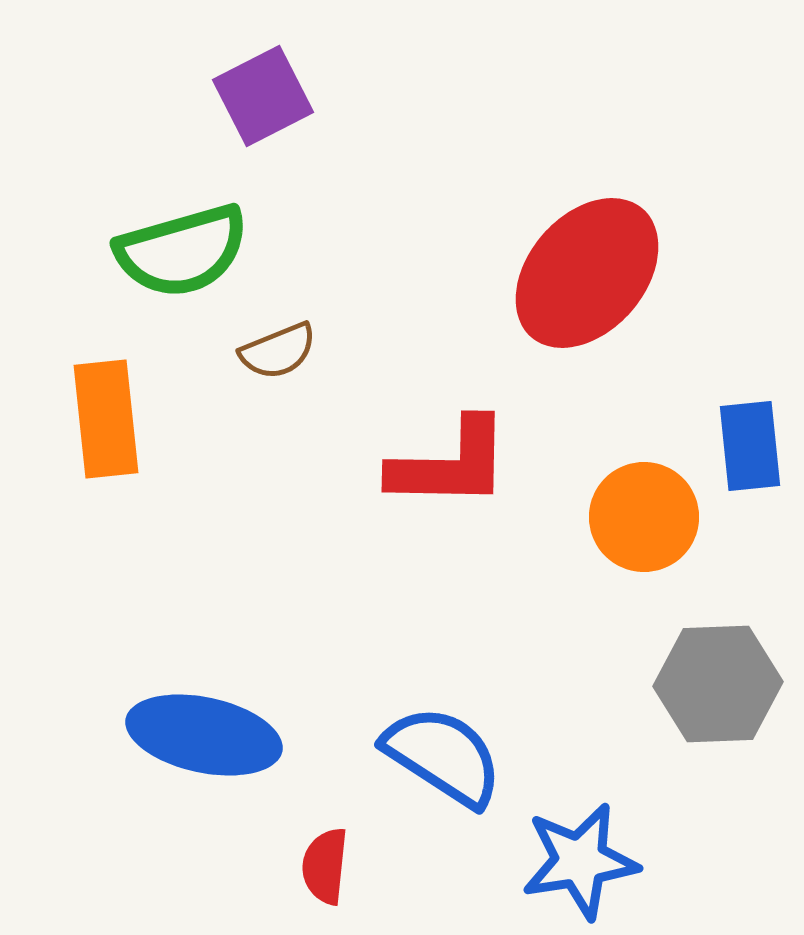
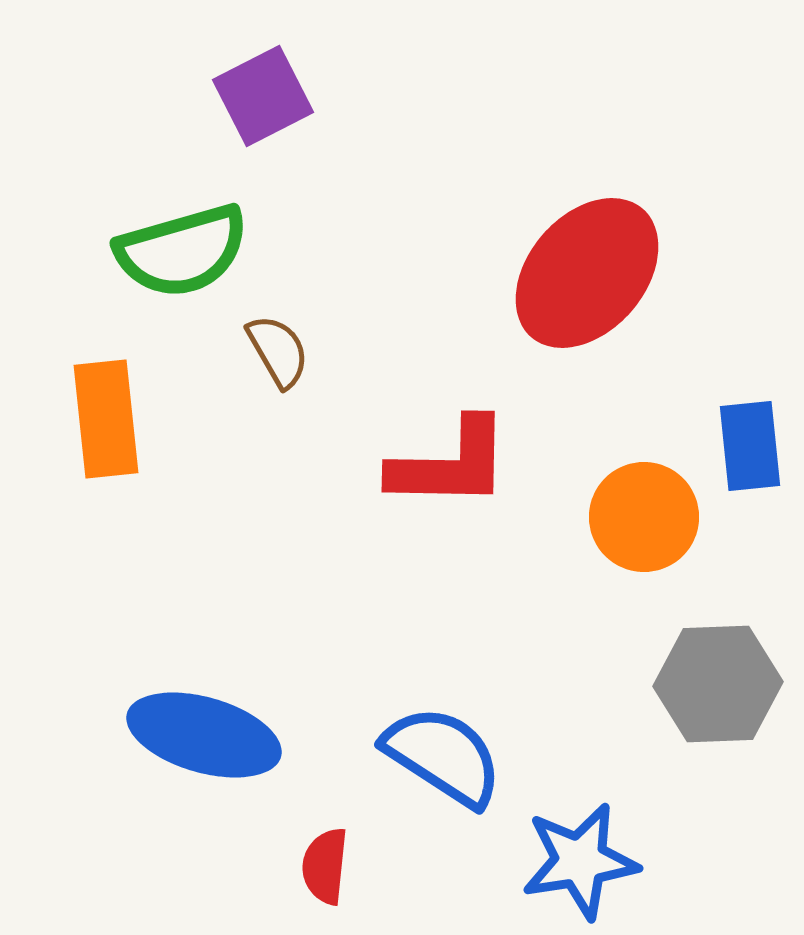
brown semicircle: rotated 98 degrees counterclockwise
blue ellipse: rotated 4 degrees clockwise
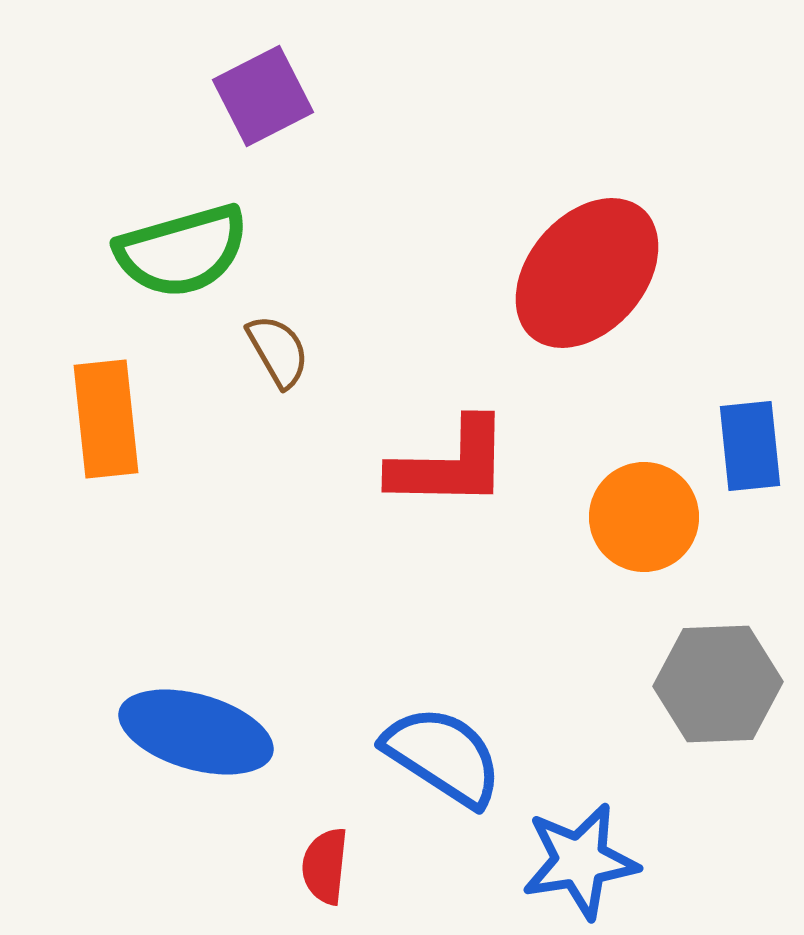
blue ellipse: moved 8 px left, 3 px up
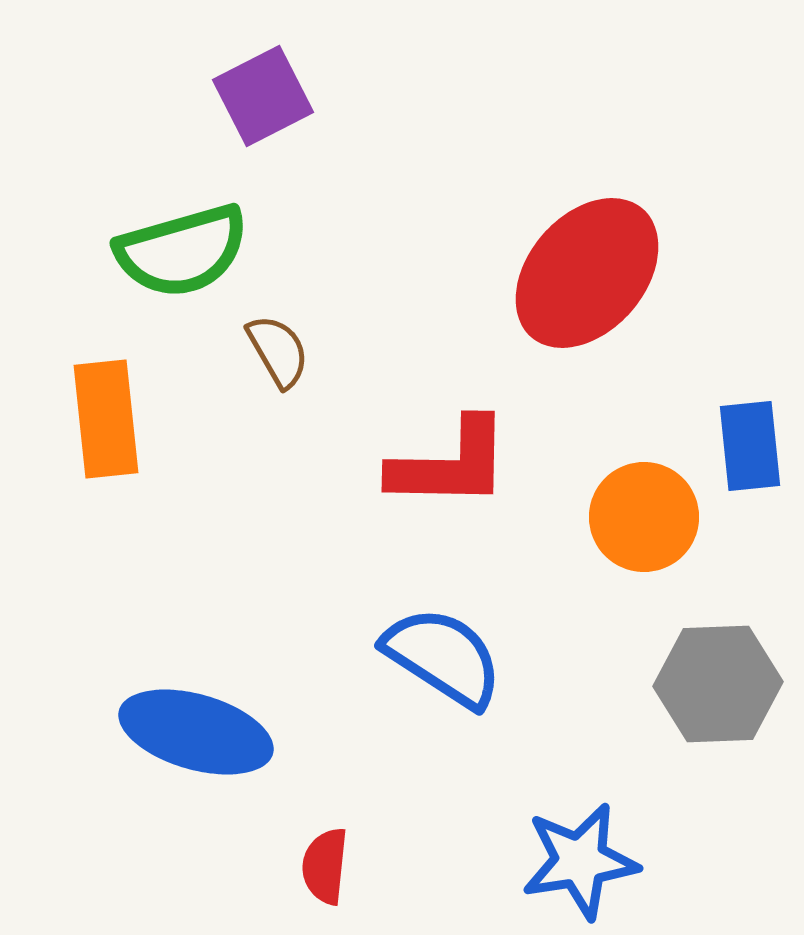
blue semicircle: moved 99 px up
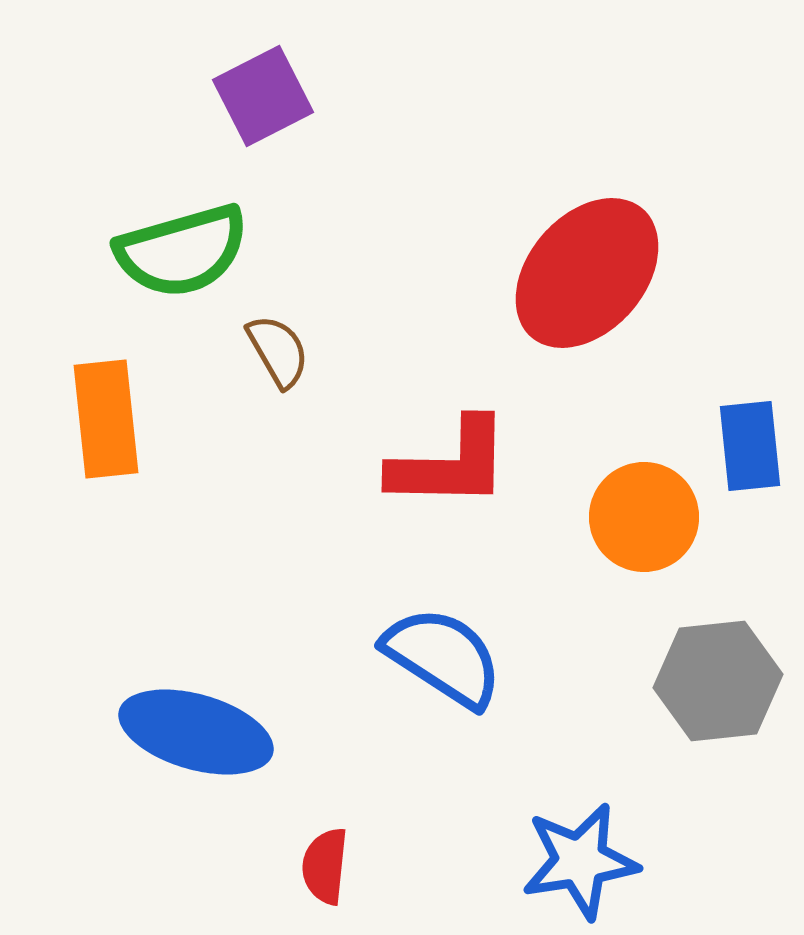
gray hexagon: moved 3 px up; rotated 4 degrees counterclockwise
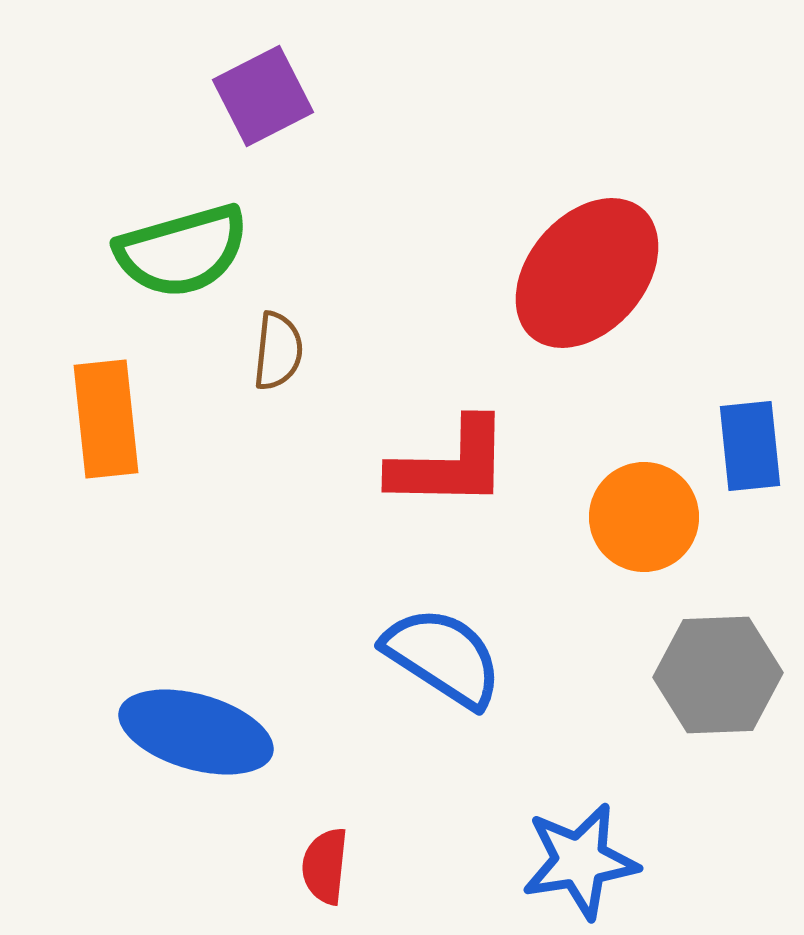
brown semicircle: rotated 36 degrees clockwise
gray hexagon: moved 6 px up; rotated 4 degrees clockwise
